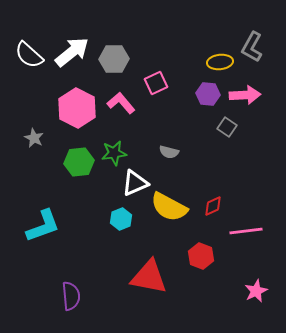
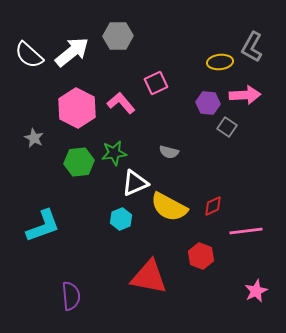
gray hexagon: moved 4 px right, 23 px up
purple hexagon: moved 9 px down
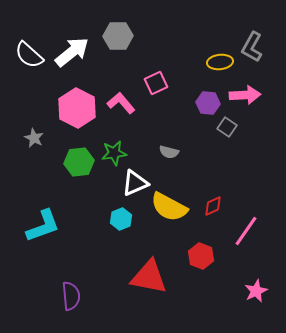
pink line: rotated 48 degrees counterclockwise
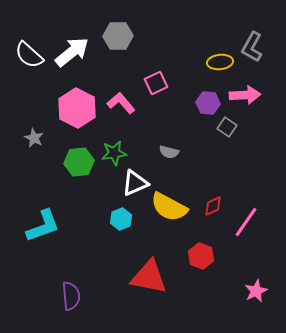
pink line: moved 9 px up
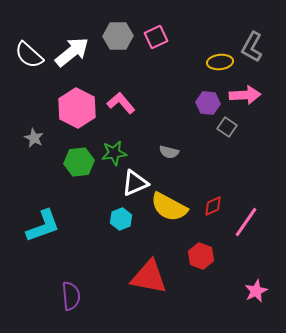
pink square: moved 46 px up
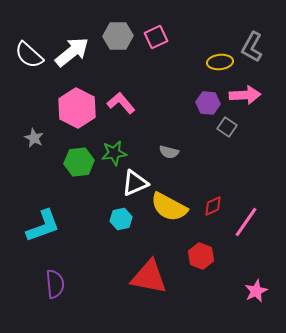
cyan hexagon: rotated 10 degrees clockwise
purple semicircle: moved 16 px left, 12 px up
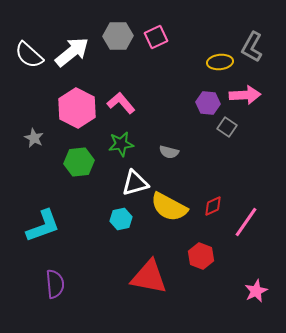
green star: moved 7 px right, 9 px up
white triangle: rotated 8 degrees clockwise
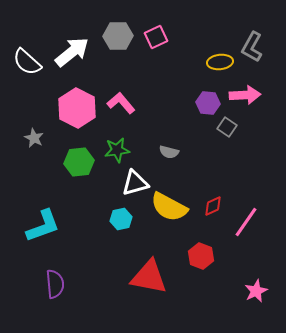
white semicircle: moved 2 px left, 7 px down
green star: moved 4 px left, 6 px down
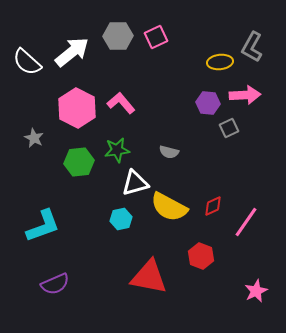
gray square: moved 2 px right, 1 px down; rotated 30 degrees clockwise
purple semicircle: rotated 72 degrees clockwise
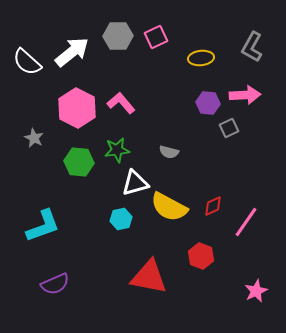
yellow ellipse: moved 19 px left, 4 px up
green hexagon: rotated 12 degrees clockwise
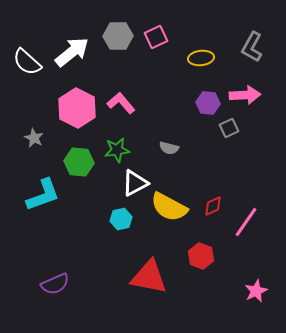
gray semicircle: moved 4 px up
white triangle: rotated 12 degrees counterclockwise
cyan L-shape: moved 31 px up
